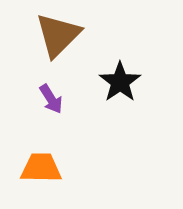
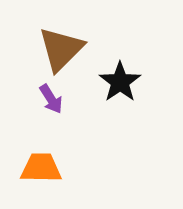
brown triangle: moved 3 px right, 14 px down
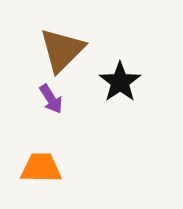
brown triangle: moved 1 px right, 1 px down
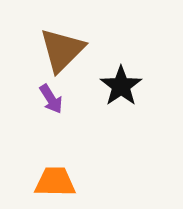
black star: moved 1 px right, 4 px down
orange trapezoid: moved 14 px right, 14 px down
